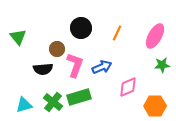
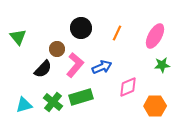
pink L-shape: rotated 20 degrees clockwise
black semicircle: rotated 42 degrees counterclockwise
green rectangle: moved 2 px right
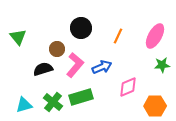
orange line: moved 1 px right, 3 px down
black semicircle: rotated 150 degrees counterclockwise
